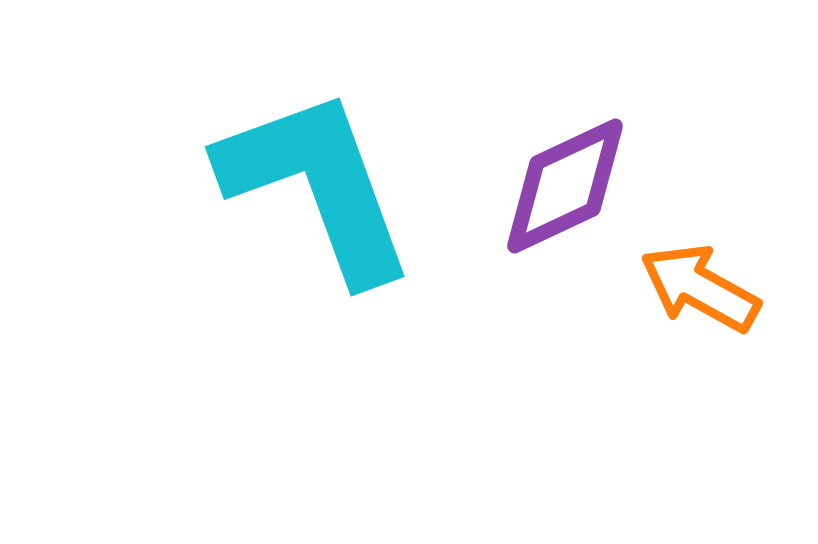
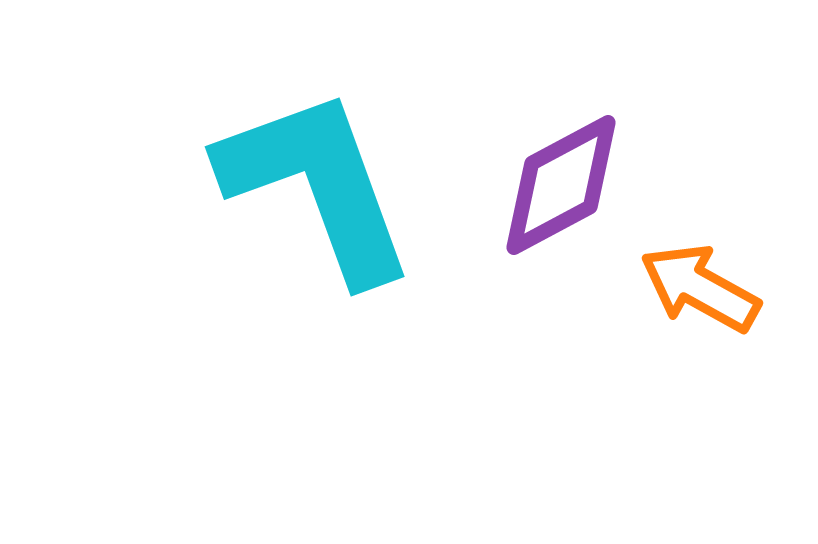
purple diamond: moved 4 px left, 1 px up; rotated 3 degrees counterclockwise
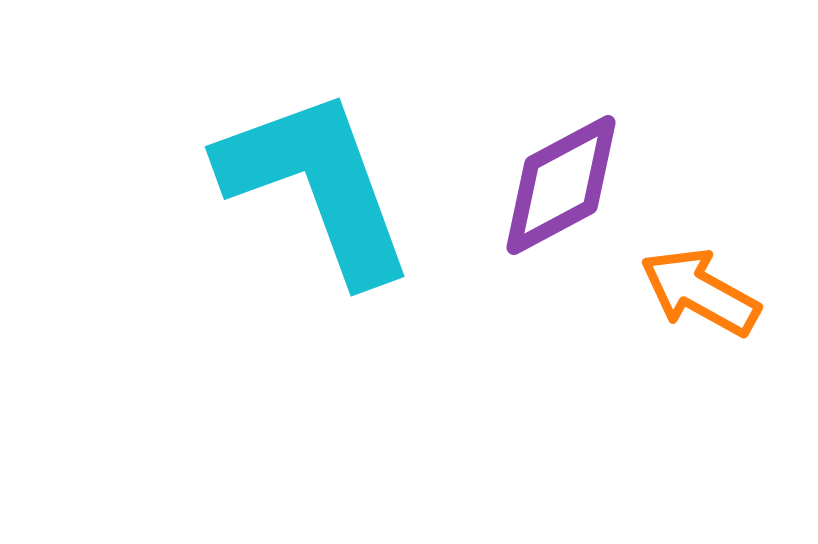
orange arrow: moved 4 px down
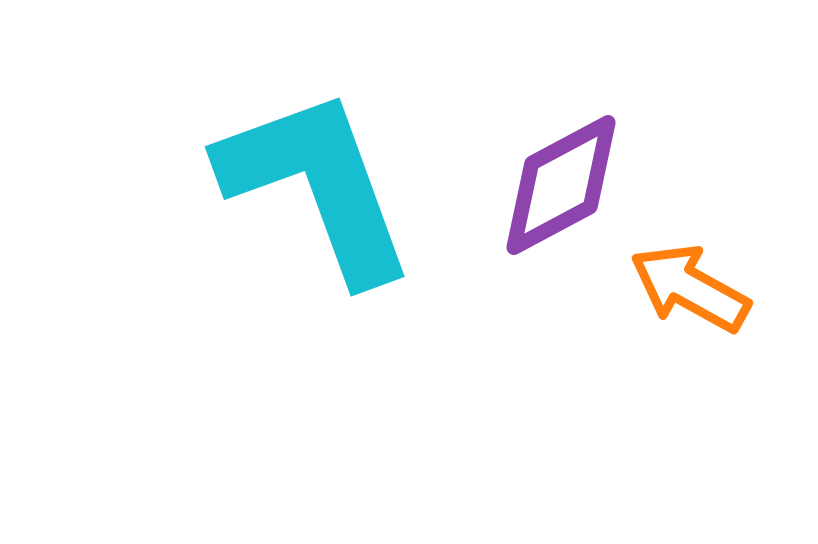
orange arrow: moved 10 px left, 4 px up
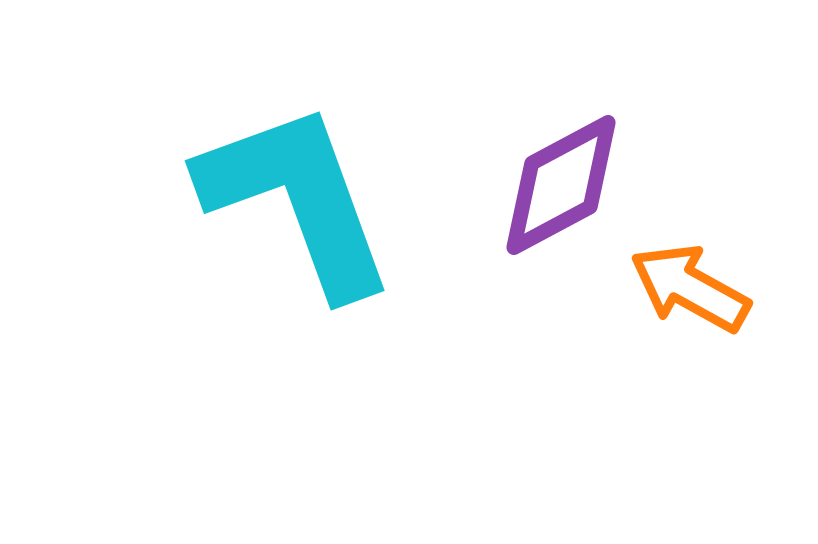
cyan L-shape: moved 20 px left, 14 px down
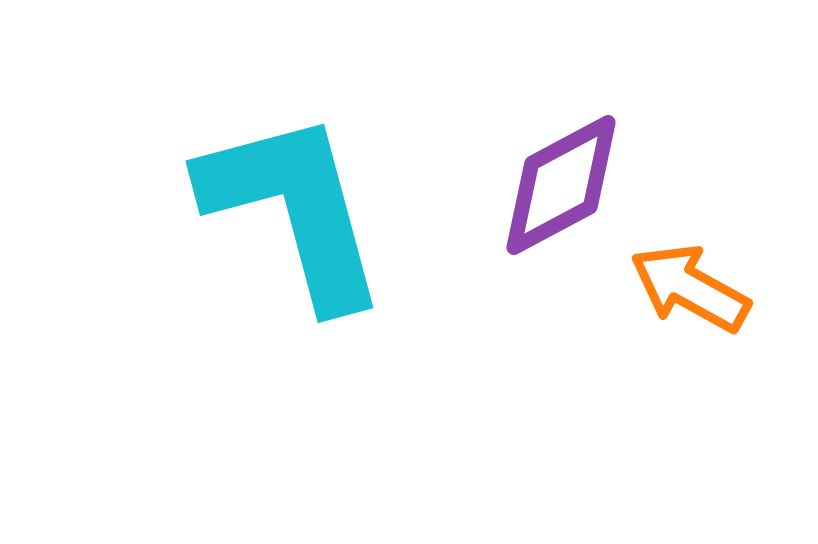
cyan L-shape: moved 3 px left, 10 px down; rotated 5 degrees clockwise
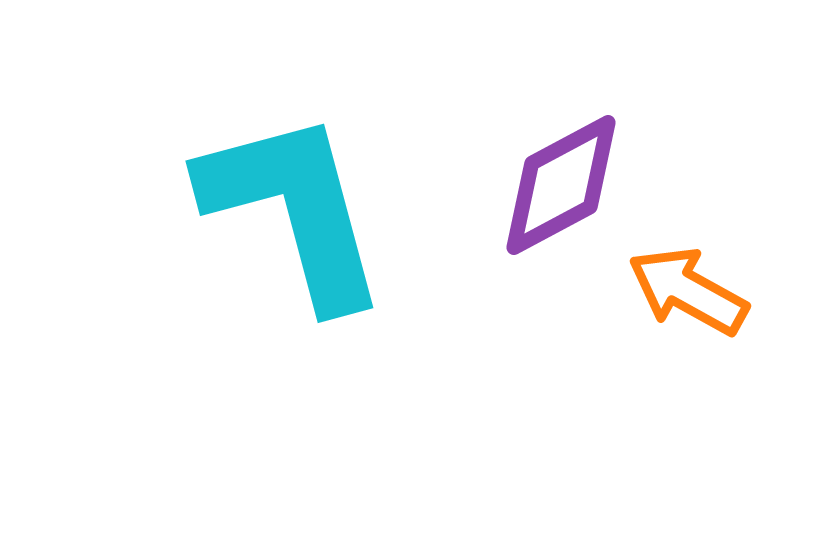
orange arrow: moved 2 px left, 3 px down
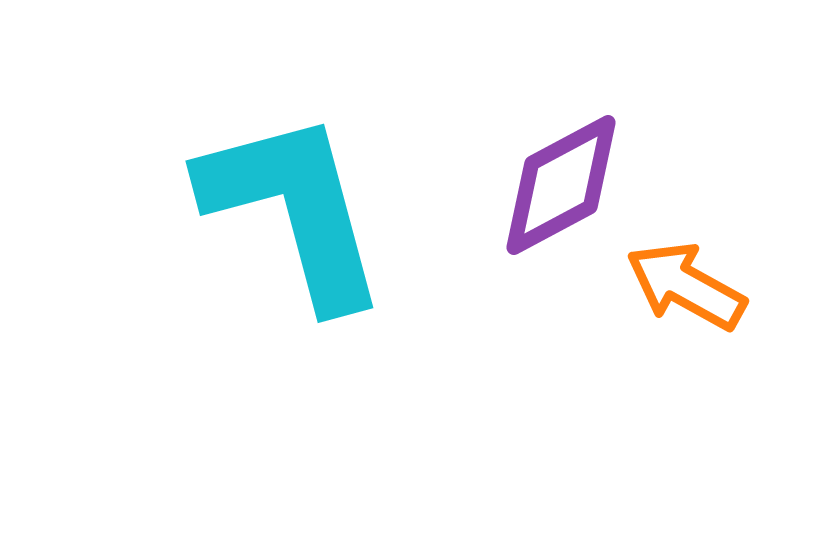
orange arrow: moved 2 px left, 5 px up
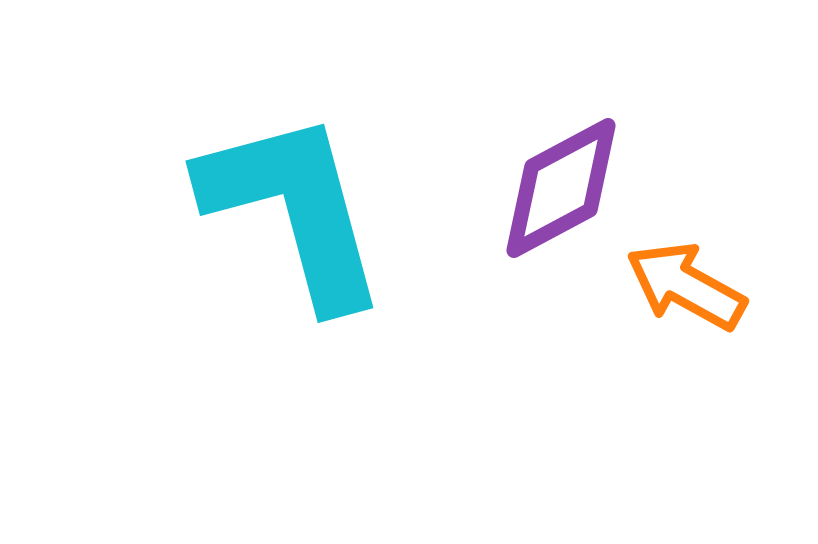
purple diamond: moved 3 px down
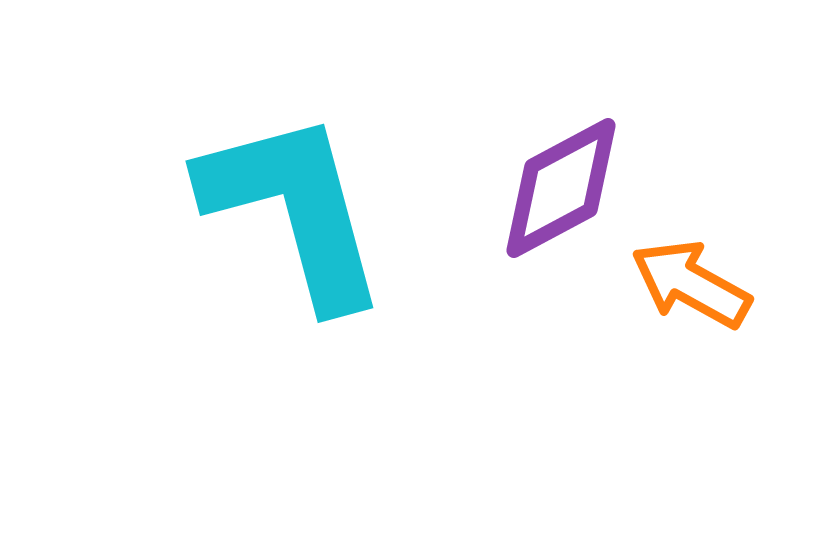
orange arrow: moved 5 px right, 2 px up
